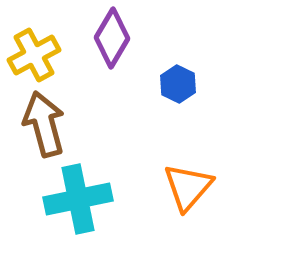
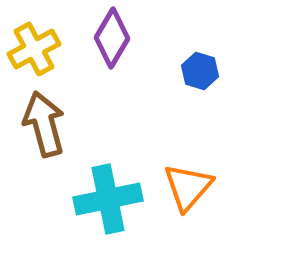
yellow cross: moved 6 px up
blue hexagon: moved 22 px right, 13 px up; rotated 9 degrees counterclockwise
cyan cross: moved 30 px right
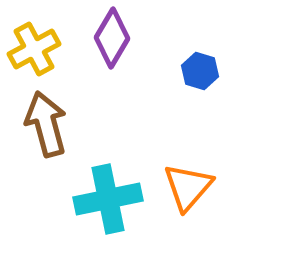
brown arrow: moved 2 px right
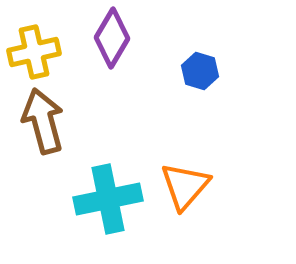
yellow cross: moved 3 px down; rotated 15 degrees clockwise
brown arrow: moved 3 px left, 3 px up
orange triangle: moved 3 px left, 1 px up
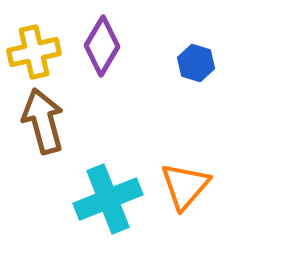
purple diamond: moved 10 px left, 8 px down
blue hexagon: moved 4 px left, 8 px up
cyan cross: rotated 10 degrees counterclockwise
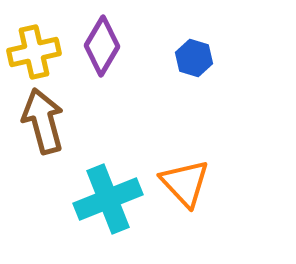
blue hexagon: moved 2 px left, 5 px up
orange triangle: moved 3 px up; rotated 24 degrees counterclockwise
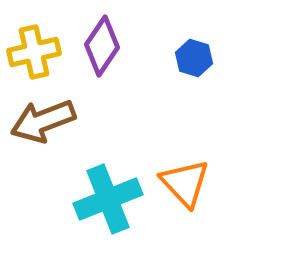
purple diamond: rotated 4 degrees clockwise
brown arrow: rotated 96 degrees counterclockwise
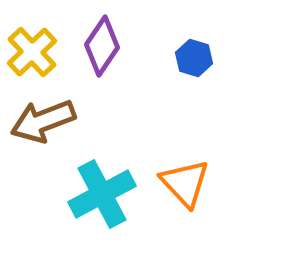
yellow cross: moved 2 px left; rotated 30 degrees counterclockwise
cyan cross: moved 6 px left, 5 px up; rotated 6 degrees counterclockwise
